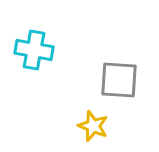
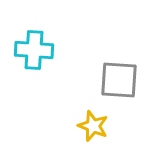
cyan cross: rotated 6 degrees counterclockwise
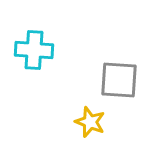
yellow star: moved 3 px left, 4 px up
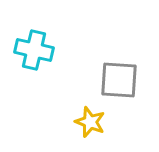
cyan cross: rotated 9 degrees clockwise
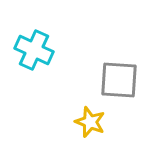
cyan cross: rotated 12 degrees clockwise
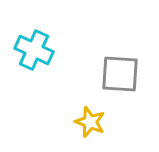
gray square: moved 1 px right, 6 px up
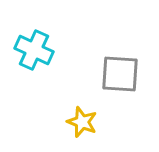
yellow star: moved 8 px left
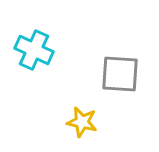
yellow star: rotated 8 degrees counterclockwise
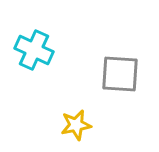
yellow star: moved 6 px left, 3 px down; rotated 24 degrees counterclockwise
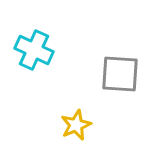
yellow star: rotated 12 degrees counterclockwise
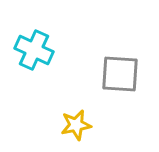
yellow star: rotated 12 degrees clockwise
